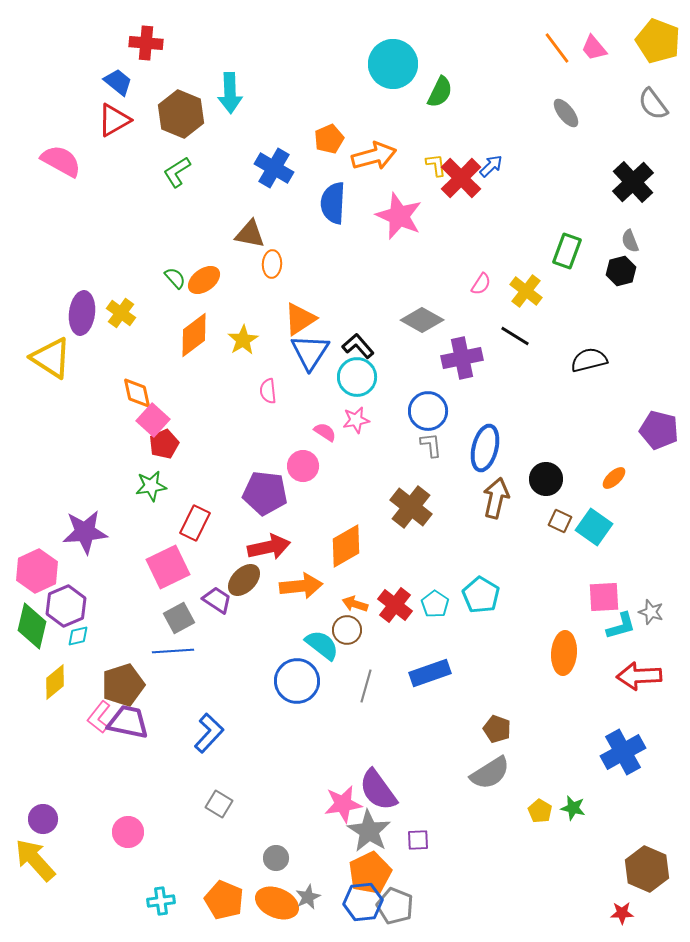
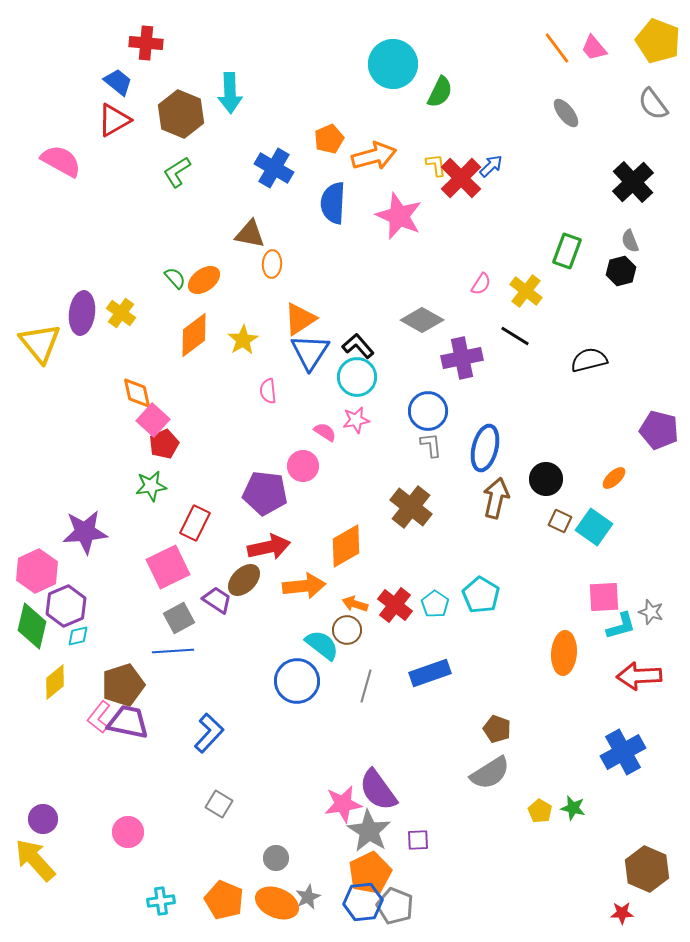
yellow triangle at (51, 358): moved 11 px left, 15 px up; rotated 18 degrees clockwise
orange arrow at (301, 586): moved 3 px right
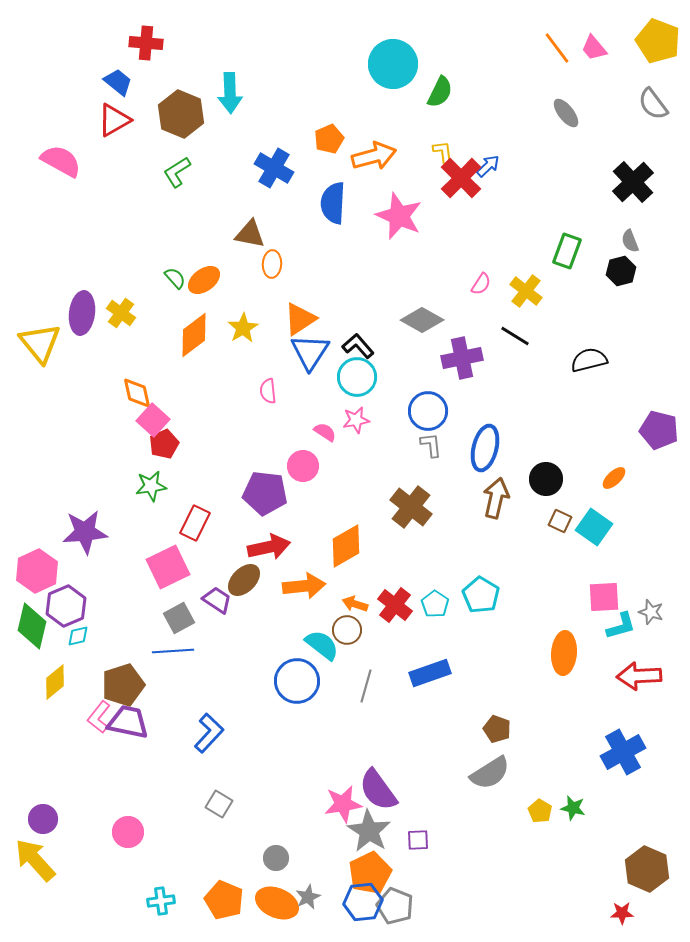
yellow L-shape at (436, 165): moved 7 px right, 13 px up
blue arrow at (491, 166): moved 3 px left
yellow star at (243, 340): moved 12 px up
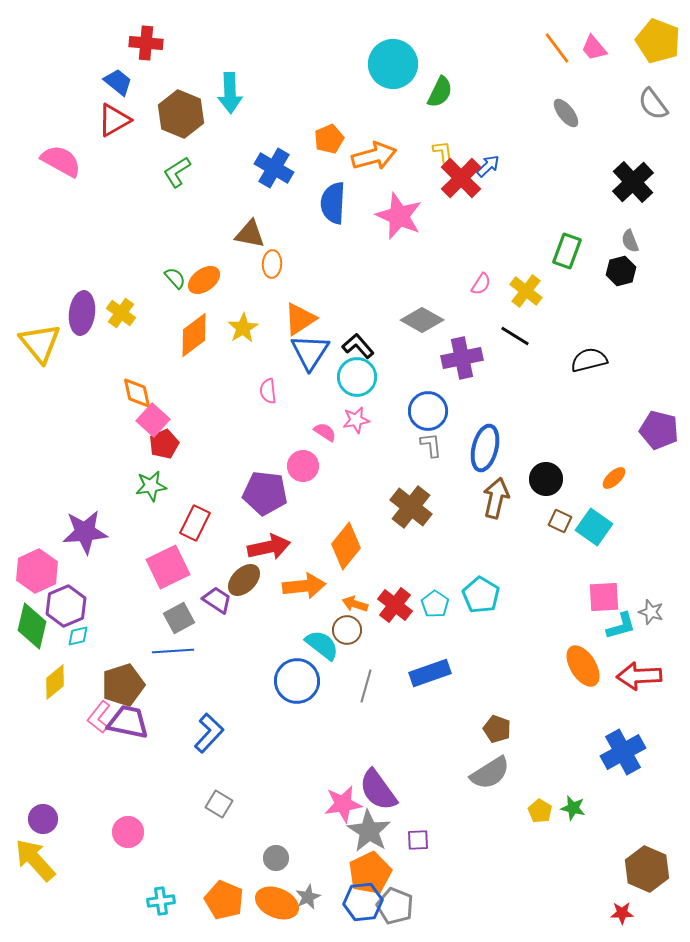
orange diamond at (346, 546): rotated 21 degrees counterclockwise
orange ellipse at (564, 653): moved 19 px right, 13 px down; rotated 36 degrees counterclockwise
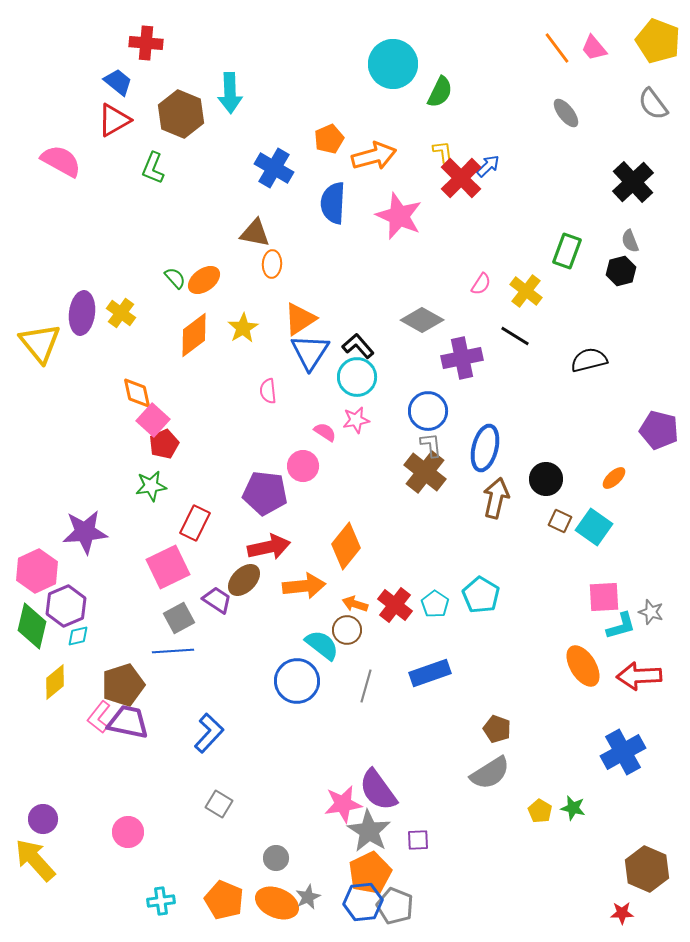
green L-shape at (177, 172): moved 24 px left, 4 px up; rotated 36 degrees counterclockwise
brown triangle at (250, 234): moved 5 px right, 1 px up
brown cross at (411, 507): moved 14 px right, 35 px up
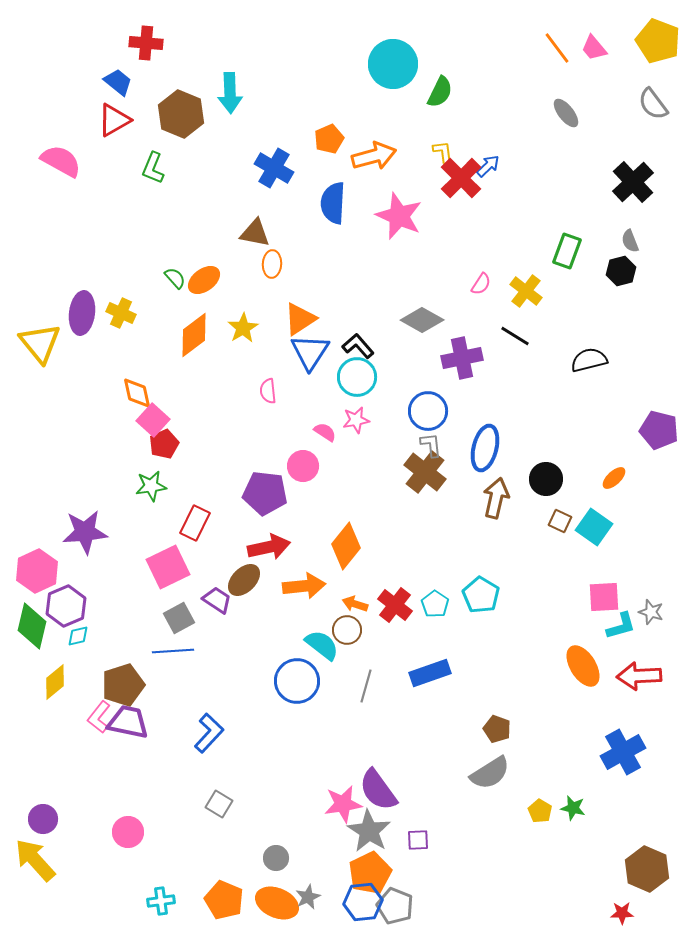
yellow cross at (121, 313): rotated 12 degrees counterclockwise
